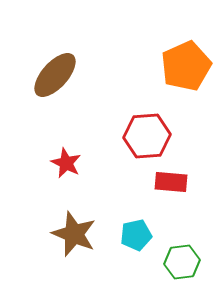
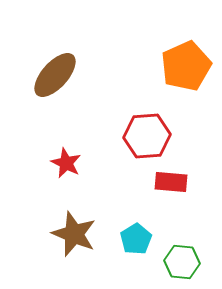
cyan pentagon: moved 4 px down; rotated 20 degrees counterclockwise
green hexagon: rotated 12 degrees clockwise
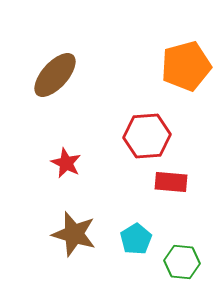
orange pentagon: rotated 9 degrees clockwise
brown star: rotated 6 degrees counterclockwise
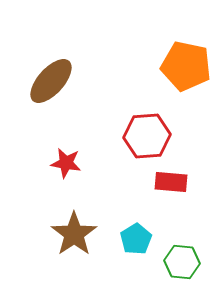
orange pentagon: rotated 27 degrees clockwise
brown ellipse: moved 4 px left, 6 px down
red star: rotated 16 degrees counterclockwise
brown star: rotated 21 degrees clockwise
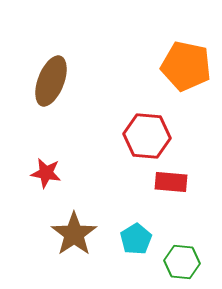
brown ellipse: rotated 21 degrees counterclockwise
red hexagon: rotated 9 degrees clockwise
red star: moved 20 px left, 10 px down
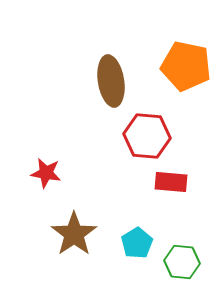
brown ellipse: moved 60 px right; rotated 30 degrees counterclockwise
cyan pentagon: moved 1 px right, 4 px down
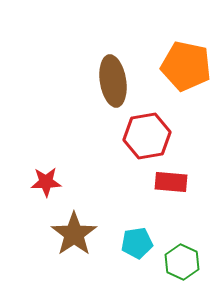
brown ellipse: moved 2 px right
red hexagon: rotated 15 degrees counterclockwise
red star: moved 9 px down; rotated 12 degrees counterclockwise
cyan pentagon: rotated 24 degrees clockwise
green hexagon: rotated 20 degrees clockwise
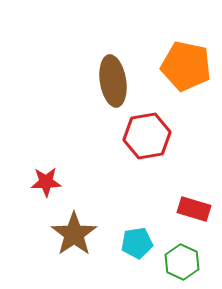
red rectangle: moved 23 px right, 27 px down; rotated 12 degrees clockwise
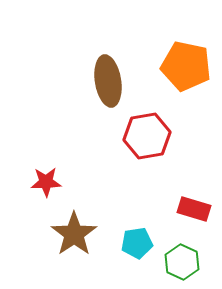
brown ellipse: moved 5 px left
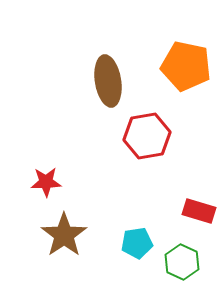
red rectangle: moved 5 px right, 2 px down
brown star: moved 10 px left, 1 px down
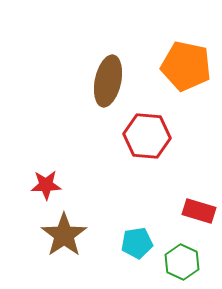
brown ellipse: rotated 21 degrees clockwise
red hexagon: rotated 15 degrees clockwise
red star: moved 3 px down
